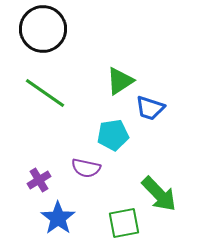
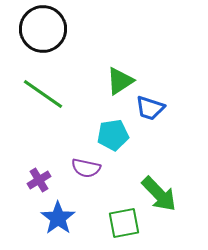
green line: moved 2 px left, 1 px down
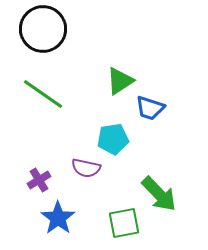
cyan pentagon: moved 4 px down
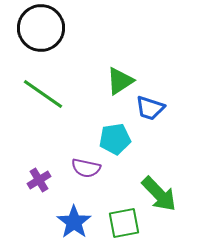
black circle: moved 2 px left, 1 px up
cyan pentagon: moved 2 px right
blue star: moved 16 px right, 4 px down
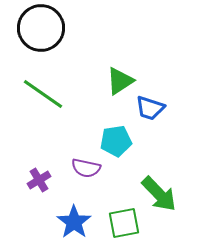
cyan pentagon: moved 1 px right, 2 px down
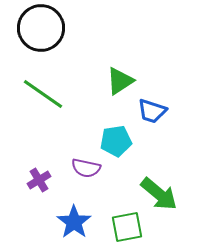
blue trapezoid: moved 2 px right, 3 px down
green arrow: rotated 6 degrees counterclockwise
green square: moved 3 px right, 4 px down
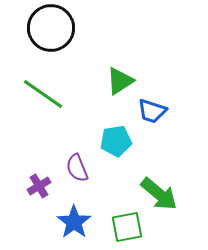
black circle: moved 10 px right
purple semicircle: moved 9 px left; rotated 56 degrees clockwise
purple cross: moved 6 px down
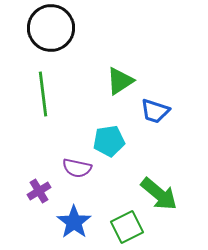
green line: rotated 48 degrees clockwise
blue trapezoid: moved 3 px right
cyan pentagon: moved 7 px left
purple semicircle: rotated 56 degrees counterclockwise
purple cross: moved 5 px down
green square: rotated 16 degrees counterclockwise
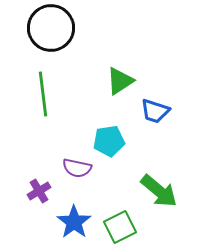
green arrow: moved 3 px up
green square: moved 7 px left
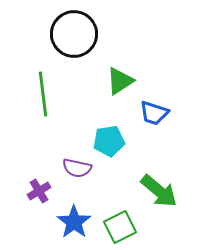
black circle: moved 23 px right, 6 px down
blue trapezoid: moved 1 px left, 2 px down
